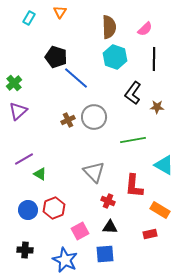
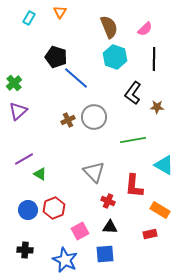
brown semicircle: rotated 20 degrees counterclockwise
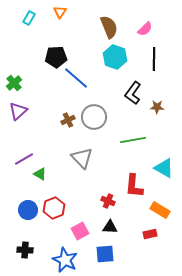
black pentagon: rotated 20 degrees counterclockwise
cyan triangle: moved 3 px down
gray triangle: moved 12 px left, 14 px up
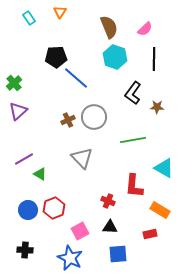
cyan rectangle: rotated 64 degrees counterclockwise
blue square: moved 13 px right
blue star: moved 5 px right, 2 px up
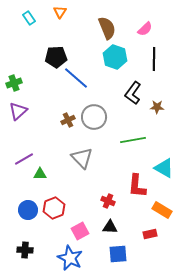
brown semicircle: moved 2 px left, 1 px down
green cross: rotated 21 degrees clockwise
green triangle: rotated 32 degrees counterclockwise
red L-shape: moved 3 px right
orange rectangle: moved 2 px right
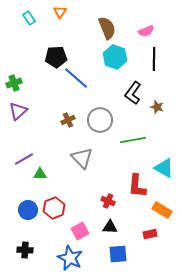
pink semicircle: moved 1 px right, 2 px down; rotated 21 degrees clockwise
brown star: rotated 16 degrees clockwise
gray circle: moved 6 px right, 3 px down
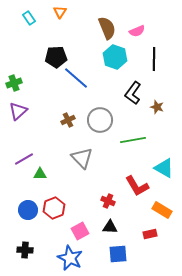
pink semicircle: moved 9 px left
red L-shape: rotated 35 degrees counterclockwise
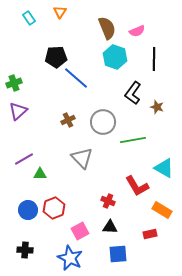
gray circle: moved 3 px right, 2 px down
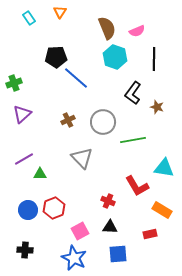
purple triangle: moved 4 px right, 3 px down
cyan triangle: rotated 20 degrees counterclockwise
blue star: moved 4 px right
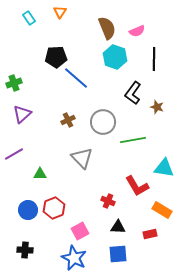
purple line: moved 10 px left, 5 px up
black triangle: moved 8 px right
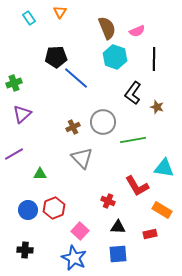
brown cross: moved 5 px right, 7 px down
pink square: rotated 18 degrees counterclockwise
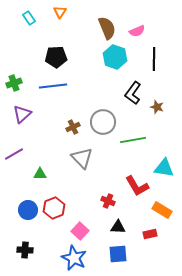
blue line: moved 23 px left, 8 px down; rotated 48 degrees counterclockwise
